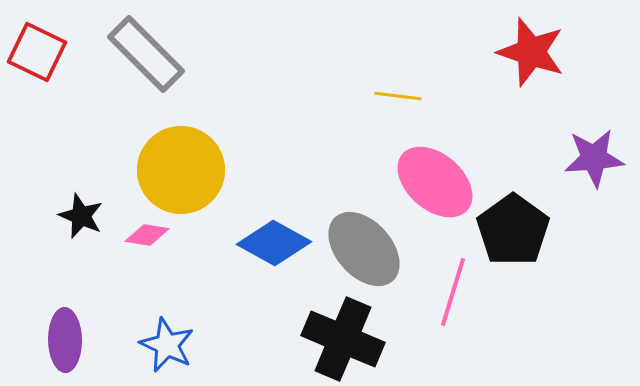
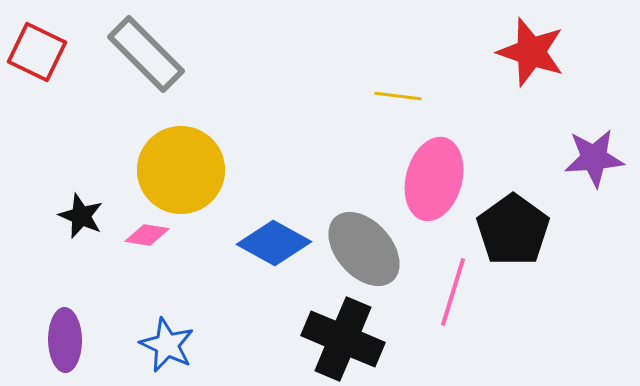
pink ellipse: moved 1 px left, 3 px up; rotated 64 degrees clockwise
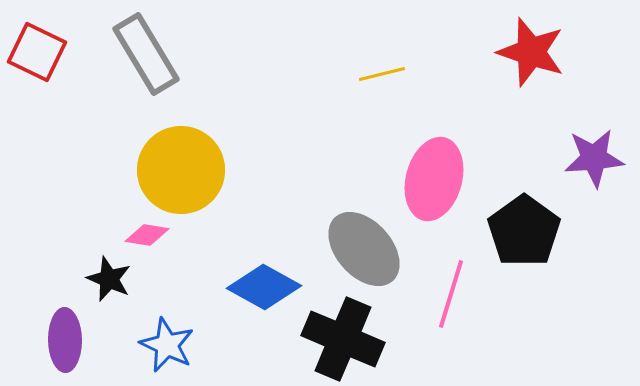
gray rectangle: rotated 14 degrees clockwise
yellow line: moved 16 px left, 22 px up; rotated 21 degrees counterclockwise
black star: moved 28 px right, 63 px down
black pentagon: moved 11 px right, 1 px down
blue diamond: moved 10 px left, 44 px down
pink line: moved 2 px left, 2 px down
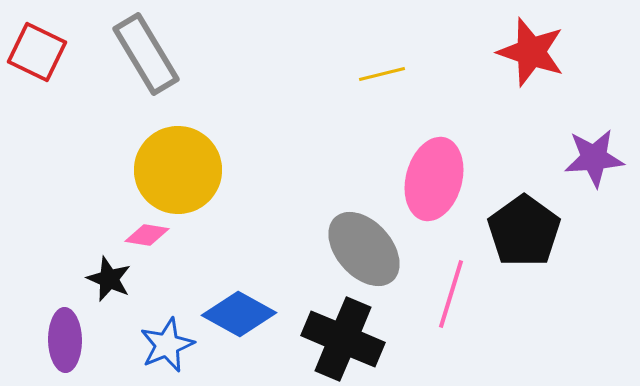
yellow circle: moved 3 px left
blue diamond: moved 25 px left, 27 px down
blue star: rotated 24 degrees clockwise
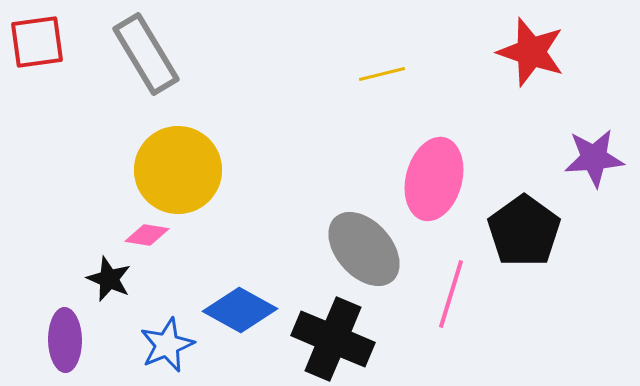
red square: moved 10 px up; rotated 34 degrees counterclockwise
blue diamond: moved 1 px right, 4 px up
black cross: moved 10 px left
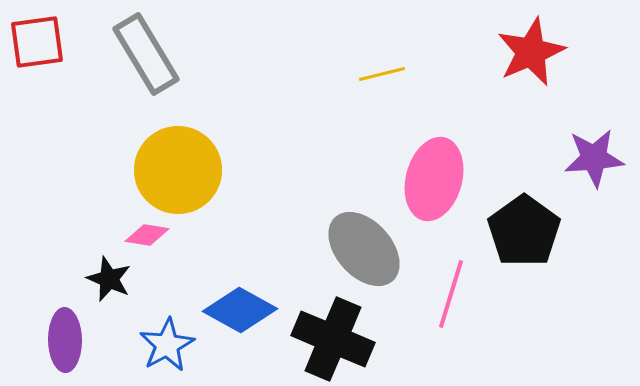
red star: rotated 30 degrees clockwise
blue star: rotated 6 degrees counterclockwise
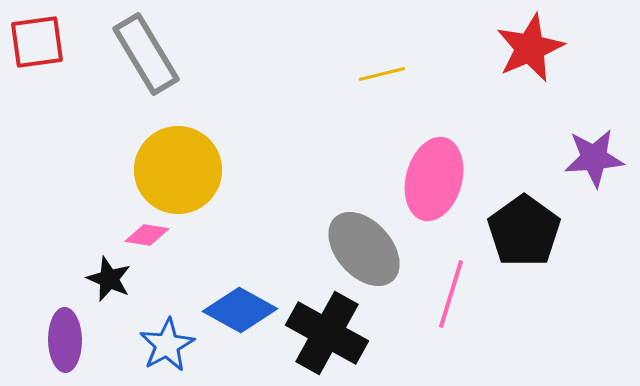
red star: moved 1 px left, 4 px up
black cross: moved 6 px left, 6 px up; rotated 6 degrees clockwise
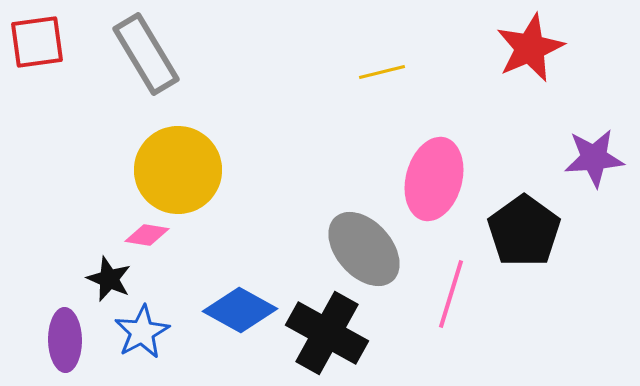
yellow line: moved 2 px up
blue star: moved 25 px left, 13 px up
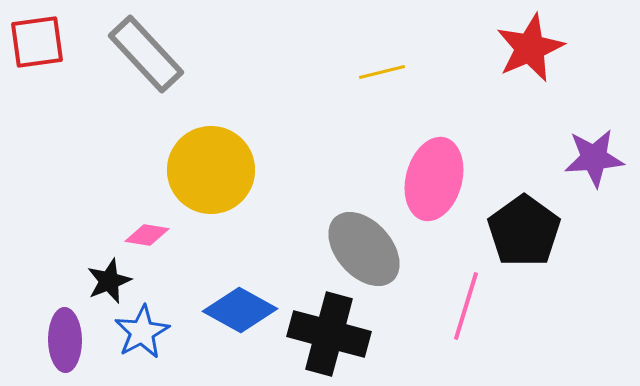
gray rectangle: rotated 12 degrees counterclockwise
yellow circle: moved 33 px right
black star: moved 2 px down; rotated 27 degrees clockwise
pink line: moved 15 px right, 12 px down
black cross: moved 2 px right, 1 px down; rotated 14 degrees counterclockwise
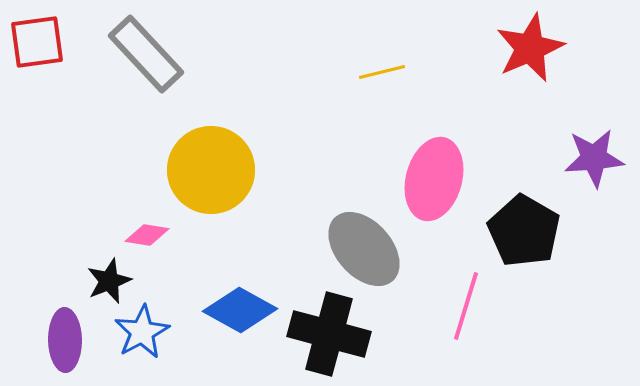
black pentagon: rotated 6 degrees counterclockwise
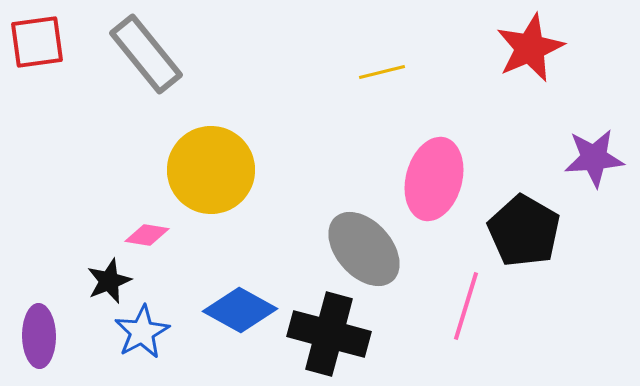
gray rectangle: rotated 4 degrees clockwise
purple ellipse: moved 26 px left, 4 px up
